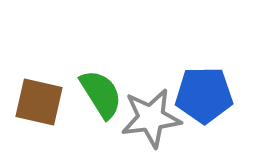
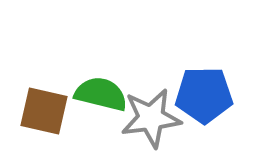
green semicircle: rotated 44 degrees counterclockwise
brown square: moved 5 px right, 9 px down
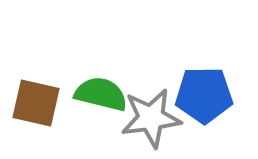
brown square: moved 8 px left, 8 px up
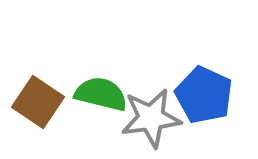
blue pentagon: rotated 26 degrees clockwise
brown square: moved 2 px right, 1 px up; rotated 21 degrees clockwise
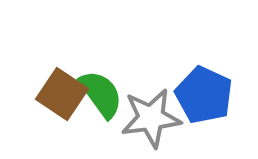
green semicircle: rotated 40 degrees clockwise
brown square: moved 24 px right, 8 px up
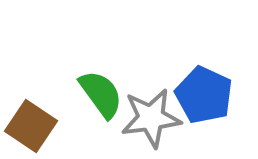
brown square: moved 31 px left, 32 px down
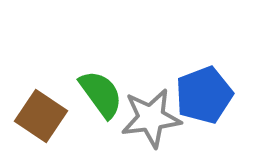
blue pentagon: rotated 26 degrees clockwise
brown square: moved 10 px right, 10 px up
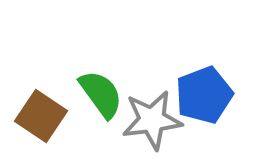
gray star: moved 1 px right, 2 px down
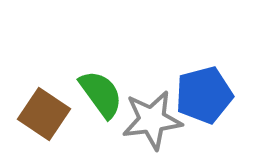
blue pentagon: rotated 6 degrees clockwise
brown square: moved 3 px right, 2 px up
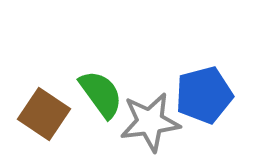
gray star: moved 2 px left, 2 px down
